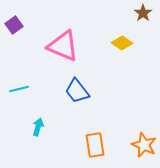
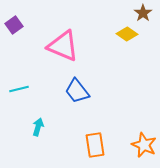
yellow diamond: moved 5 px right, 9 px up
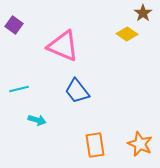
purple square: rotated 18 degrees counterclockwise
cyan arrow: moved 1 px left, 7 px up; rotated 90 degrees clockwise
orange star: moved 4 px left, 1 px up
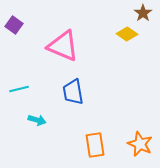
blue trapezoid: moved 4 px left, 1 px down; rotated 28 degrees clockwise
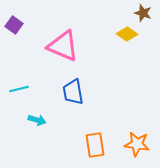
brown star: rotated 18 degrees counterclockwise
orange star: moved 3 px left; rotated 15 degrees counterclockwise
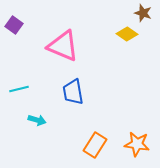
orange rectangle: rotated 40 degrees clockwise
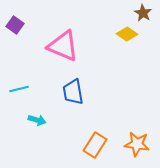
brown star: rotated 12 degrees clockwise
purple square: moved 1 px right
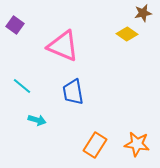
brown star: rotated 30 degrees clockwise
cyan line: moved 3 px right, 3 px up; rotated 54 degrees clockwise
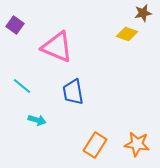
yellow diamond: rotated 15 degrees counterclockwise
pink triangle: moved 6 px left, 1 px down
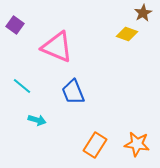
brown star: rotated 18 degrees counterclockwise
blue trapezoid: rotated 12 degrees counterclockwise
